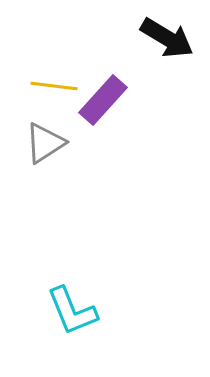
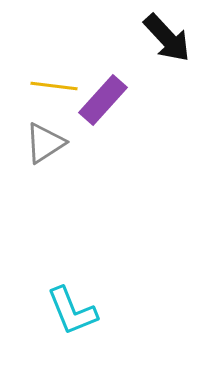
black arrow: rotated 16 degrees clockwise
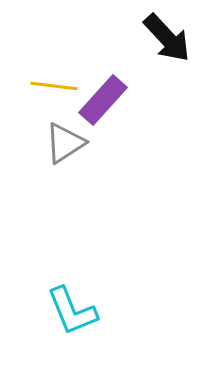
gray triangle: moved 20 px right
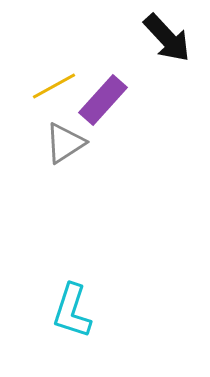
yellow line: rotated 36 degrees counterclockwise
cyan L-shape: rotated 40 degrees clockwise
